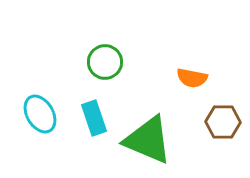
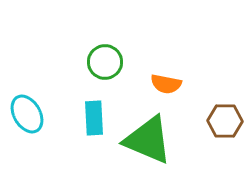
orange semicircle: moved 26 px left, 6 px down
cyan ellipse: moved 13 px left
cyan rectangle: rotated 16 degrees clockwise
brown hexagon: moved 2 px right, 1 px up
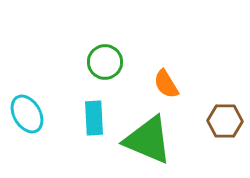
orange semicircle: rotated 48 degrees clockwise
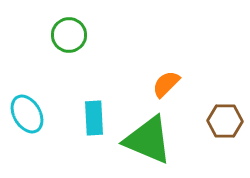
green circle: moved 36 px left, 27 px up
orange semicircle: rotated 76 degrees clockwise
